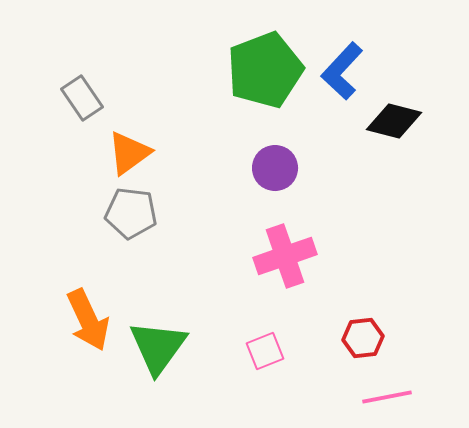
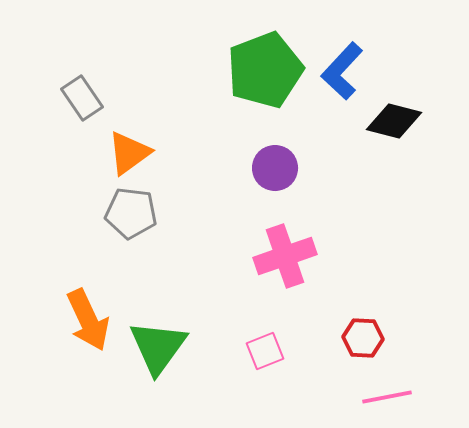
red hexagon: rotated 9 degrees clockwise
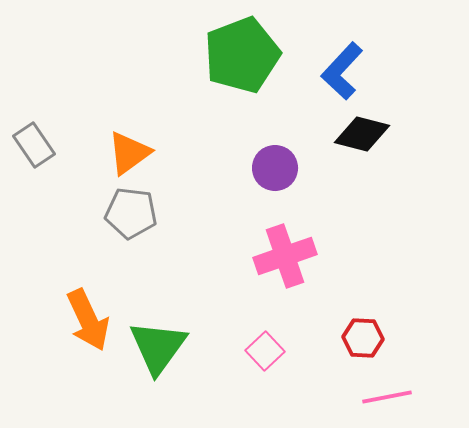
green pentagon: moved 23 px left, 15 px up
gray rectangle: moved 48 px left, 47 px down
black diamond: moved 32 px left, 13 px down
pink square: rotated 21 degrees counterclockwise
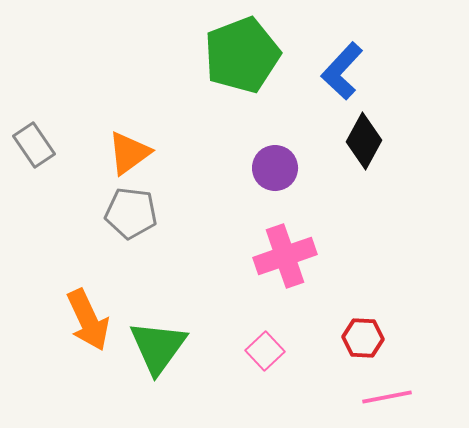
black diamond: moved 2 px right, 7 px down; rotated 76 degrees counterclockwise
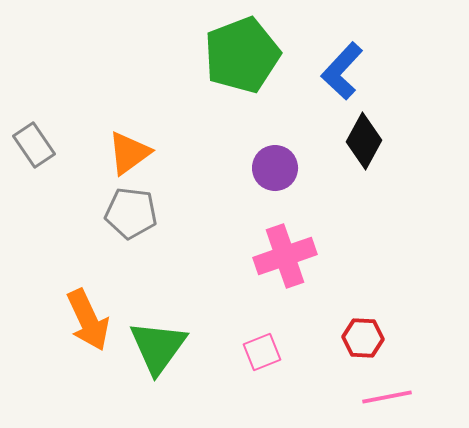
pink square: moved 3 px left, 1 px down; rotated 21 degrees clockwise
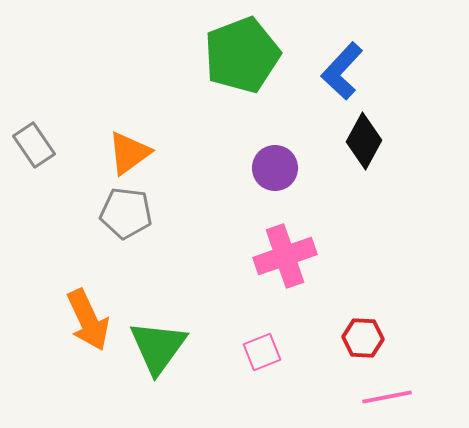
gray pentagon: moved 5 px left
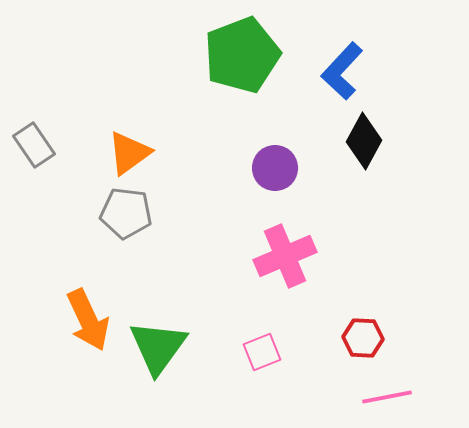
pink cross: rotated 4 degrees counterclockwise
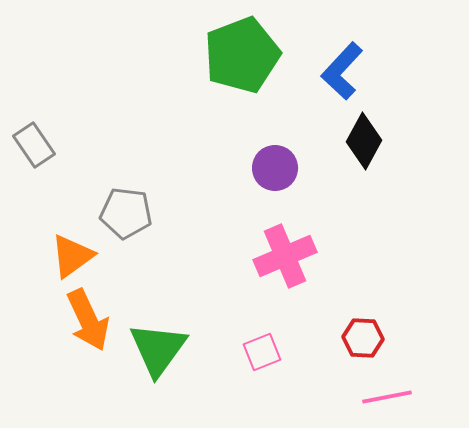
orange triangle: moved 57 px left, 103 px down
green triangle: moved 2 px down
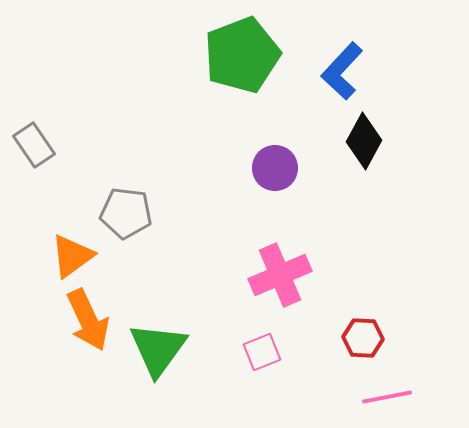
pink cross: moved 5 px left, 19 px down
